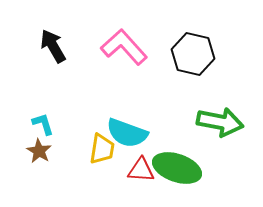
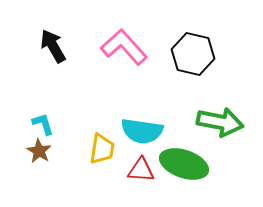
cyan semicircle: moved 15 px right, 2 px up; rotated 12 degrees counterclockwise
green ellipse: moved 7 px right, 4 px up
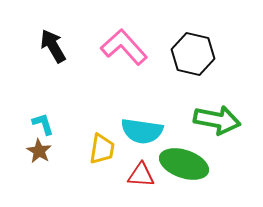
green arrow: moved 3 px left, 2 px up
red triangle: moved 5 px down
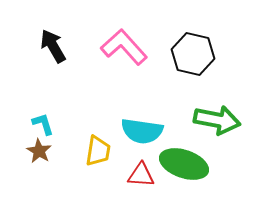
yellow trapezoid: moved 4 px left, 2 px down
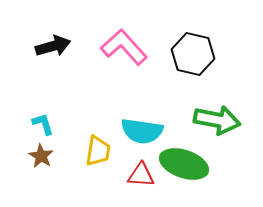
black arrow: rotated 104 degrees clockwise
brown star: moved 2 px right, 5 px down
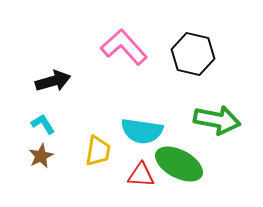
black arrow: moved 35 px down
cyan L-shape: rotated 15 degrees counterclockwise
brown star: rotated 15 degrees clockwise
green ellipse: moved 5 px left; rotated 9 degrees clockwise
